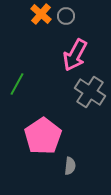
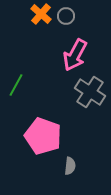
green line: moved 1 px left, 1 px down
pink pentagon: rotated 18 degrees counterclockwise
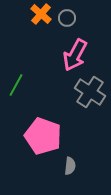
gray circle: moved 1 px right, 2 px down
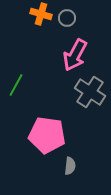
orange cross: rotated 25 degrees counterclockwise
pink pentagon: moved 4 px right, 1 px up; rotated 12 degrees counterclockwise
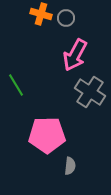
gray circle: moved 1 px left
green line: rotated 60 degrees counterclockwise
pink pentagon: rotated 9 degrees counterclockwise
